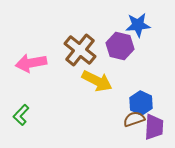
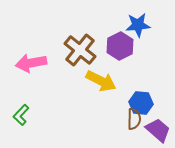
purple hexagon: rotated 20 degrees clockwise
yellow arrow: moved 4 px right
blue hexagon: rotated 20 degrees counterclockwise
brown semicircle: rotated 110 degrees clockwise
purple trapezoid: moved 4 px right, 3 px down; rotated 52 degrees counterclockwise
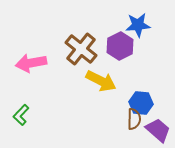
brown cross: moved 1 px right, 1 px up
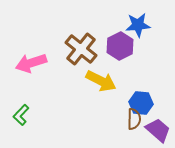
pink arrow: rotated 8 degrees counterclockwise
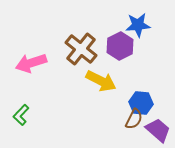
brown semicircle: rotated 25 degrees clockwise
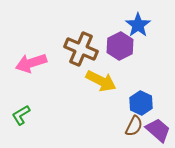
blue star: rotated 30 degrees counterclockwise
brown cross: rotated 16 degrees counterclockwise
blue hexagon: rotated 20 degrees clockwise
green L-shape: rotated 15 degrees clockwise
brown semicircle: moved 7 px down
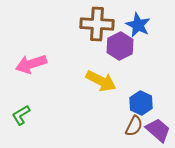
blue star: rotated 10 degrees counterclockwise
brown cross: moved 16 px right, 25 px up; rotated 20 degrees counterclockwise
pink arrow: moved 1 px down
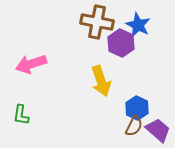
brown cross: moved 2 px up; rotated 8 degrees clockwise
purple hexagon: moved 1 px right, 3 px up; rotated 8 degrees counterclockwise
yellow arrow: rotated 44 degrees clockwise
blue hexagon: moved 4 px left, 5 px down
green L-shape: rotated 50 degrees counterclockwise
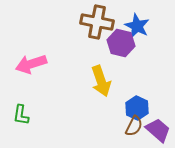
blue star: moved 1 px left, 1 px down
purple hexagon: rotated 12 degrees counterclockwise
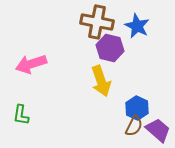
purple hexagon: moved 11 px left, 5 px down
